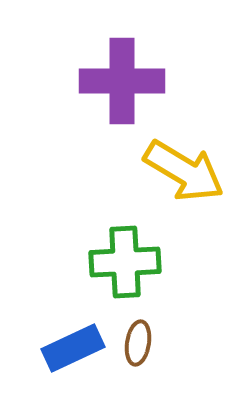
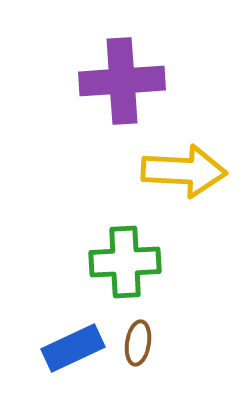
purple cross: rotated 4 degrees counterclockwise
yellow arrow: rotated 28 degrees counterclockwise
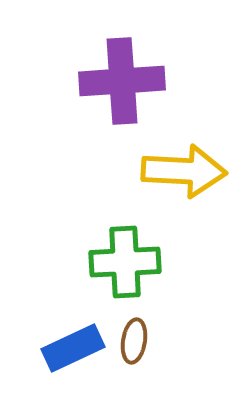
brown ellipse: moved 4 px left, 2 px up
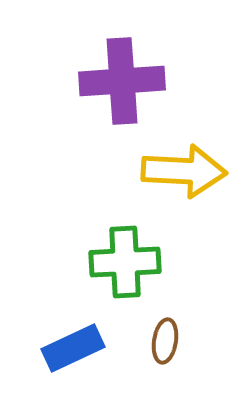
brown ellipse: moved 31 px right
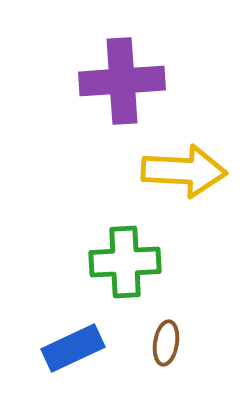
brown ellipse: moved 1 px right, 2 px down
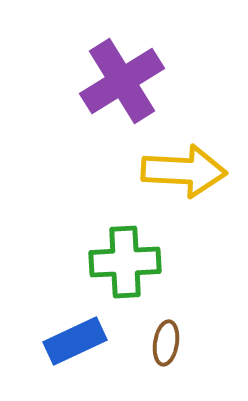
purple cross: rotated 28 degrees counterclockwise
blue rectangle: moved 2 px right, 7 px up
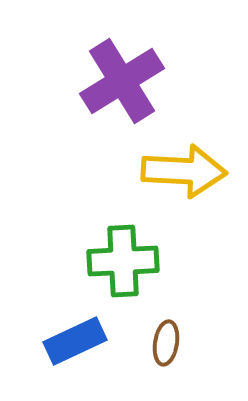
green cross: moved 2 px left, 1 px up
